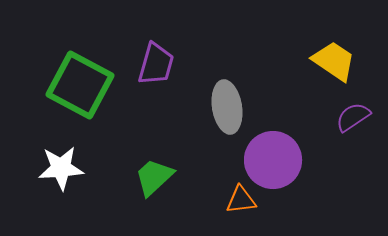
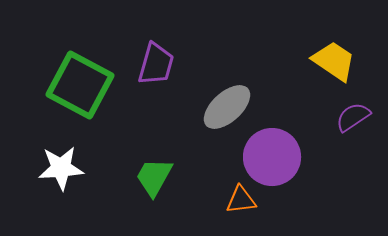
gray ellipse: rotated 57 degrees clockwise
purple circle: moved 1 px left, 3 px up
green trapezoid: rotated 18 degrees counterclockwise
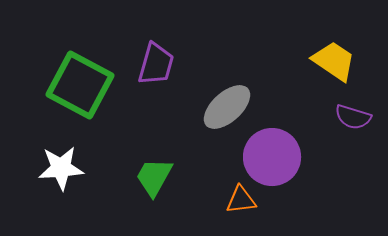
purple semicircle: rotated 129 degrees counterclockwise
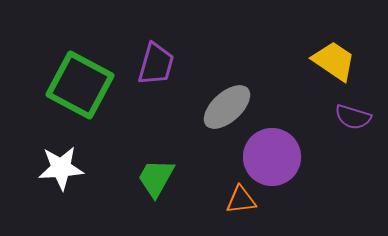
green trapezoid: moved 2 px right, 1 px down
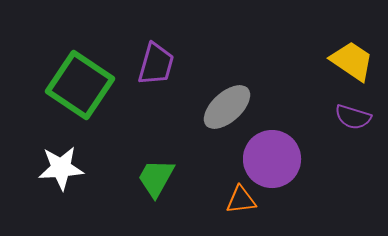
yellow trapezoid: moved 18 px right
green square: rotated 6 degrees clockwise
purple circle: moved 2 px down
